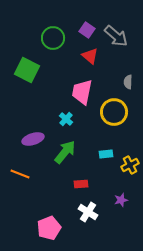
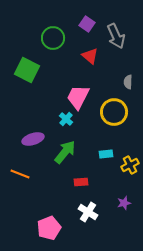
purple square: moved 6 px up
gray arrow: rotated 25 degrees clockwise
pink trapezoid: moved 4 px left, 5 px down; rotated 16 degrees clockwise
red rectangle: moved 2 px up
purple star: moved 3 px right, 3 px down
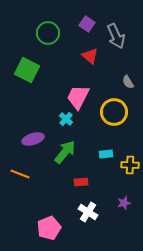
green circle: moved 5 px left, 5 px up
gray semicircle: rotated 32 degrees counterclockwise
yellow cross: rotated 30 degrees clockwise
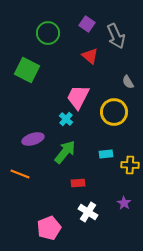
red rectangle: moved 3 px left, 1 px down
purple star: rotated 24 degrees counterclockwise
